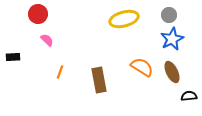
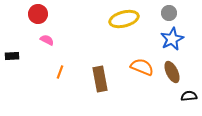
gray circle: moved 2 px up
pink semicircle: rotated 16 degrees counterclockwise
black rectangle: moved 1 px left, 1 px up
orange semicircle: rotated 10 degrees counterclockwise
brown rectangle: moved 1 px right, 1 px up
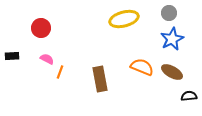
red circle: moved 3 px right, 14 px down
pink semicircle: moved 19 px down
brown ellipse: rotated 35 degrees counterclockwise
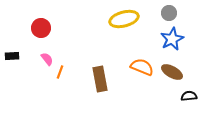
pink semicircle: rotated 24 degrees clockwise
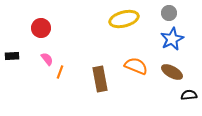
orange semicircle: moved 6 px left, 1 px up
black semicircle: moved 1 px up
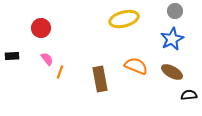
gray circle: moved 6 px right, 2 px up
